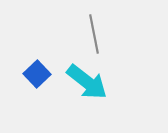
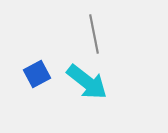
blue square: rotated 16 degrees clockwise
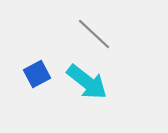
gray line: rotated 36 degrees counterclockwise
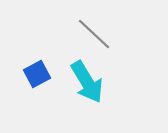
cyan arrow: rotated 21 degrees clockwise
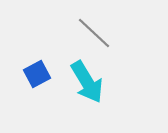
gray line: moved 1 px up
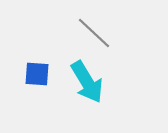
blue square: rotated 32 degrees clockwise
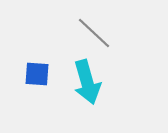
cyan arrow: rotated 15 degrees clockwise
